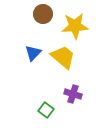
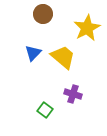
yellow star: moved 12 px right, 2 px down; rotated 24 degrees counterclockwise
green square: moved 1 px left
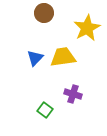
brown circle: moved 1 px right, 1 px up
blue triangle: moved 2 px right, 5 px down
yellow trapezoid: rotated 48 degrees counterclockwise
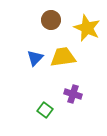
brown circle: moved 7 px right, 7 px down
yellow star: rotated 20 degrees counterclockwise
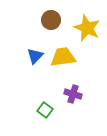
blue triangle: moved 2 px up
